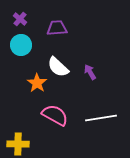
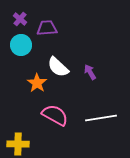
purple trapezoid: moved 10 px left
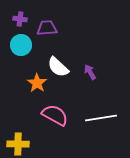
purple cross: rotated 32 degrees counterclockwise
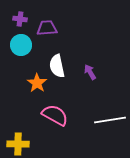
white semicircle: moved 1 px left, 1 px up; rotated 35 degrees clockwise
white line: moved 9 px right, 2 px down
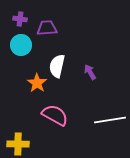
white semicircle: rotated 25 degrees clockwise
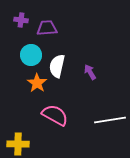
purple cross: moved 1 px right, 1 px down
cyan circle: moved 10 px right, 10 px down
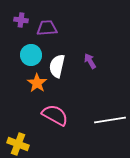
purple arrow: moved 11 px up
yellow cross: rotated 20 degrees clockwise
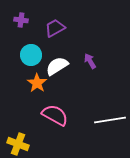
purple trapezoid: moved 8 px right; rotated 25 degrees counterclockwise
white semicircle: rotated 45 degrees clockwise
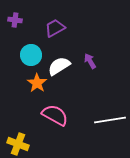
purple cross: moved 6 px left
white semicircle: moved 2 px right
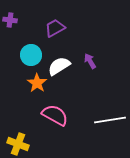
purple cross: moved 5 px left
